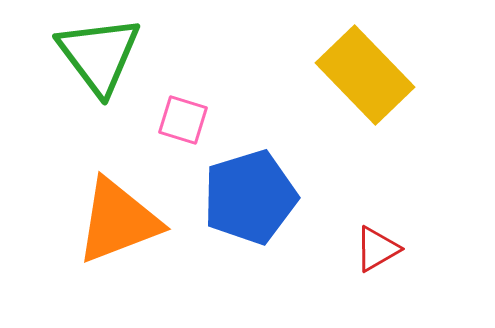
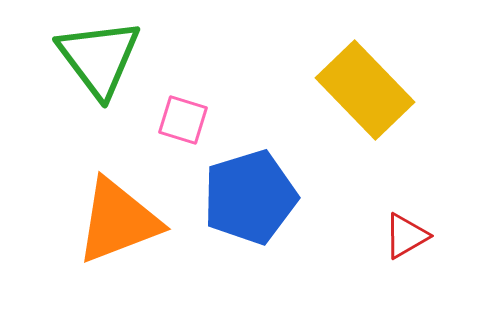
green triangle: moved 3 px down
yellow rectangle: moved 15 px down
red triangle: moved 29 px right, 13 px up
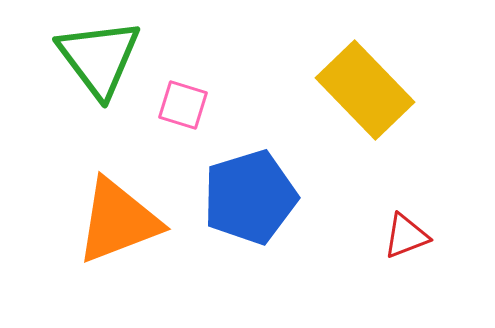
pink square: moved 15 px up
red triangle: rotated 9 degrees clockwise
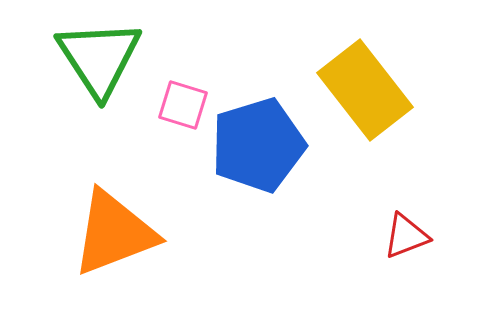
green triangle: rotated 4 degrees clockwise
yellow rectangle: rotated 6 degrees clockwise
blue pentagon: moved 8 px right, 52 px up
orange triangle: moved 4 px left, 12 px down
